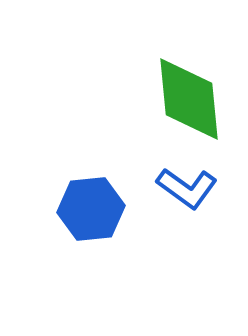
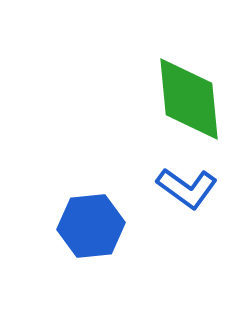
blue hexagon: moved 17 px down
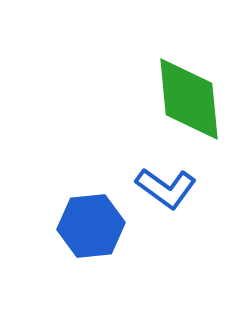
blue L-shape: moved 21 px left
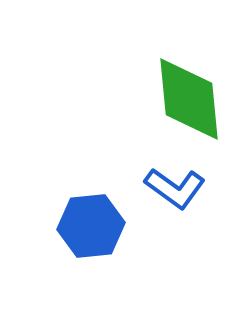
blue L-shape: moved 9 px right
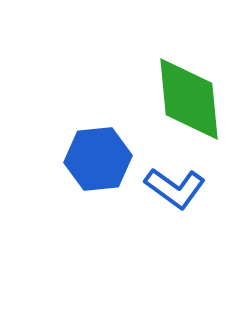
blue hexagon: moved 7 px right, 67 px up
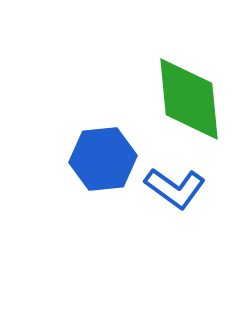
blue hexagon: moved 5 px right
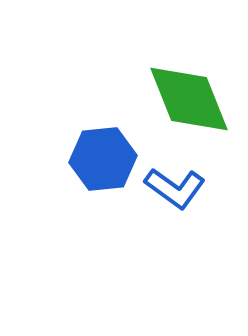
green diamond: rotated 16 degrees counterclockwise
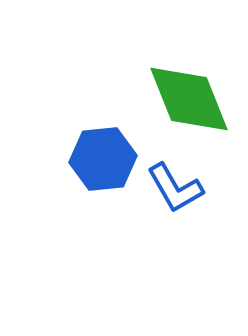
blue L-shape: rotated 24 degrees clockwise
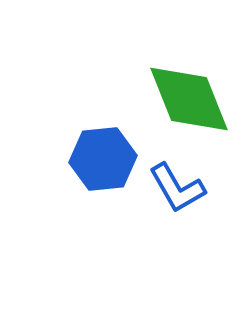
blue L-shape: moved 2 px right
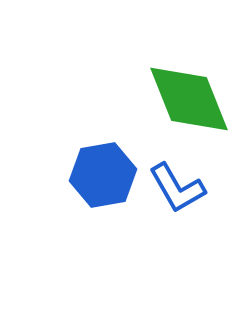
blue hexagon: moved 16 px down; rotated 4 degrees counterclockwise
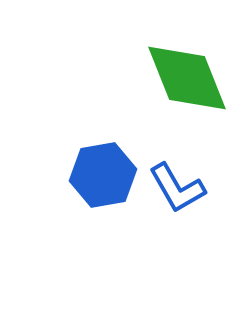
green diamond: moved 2 px left, 21 px up
